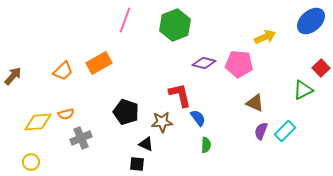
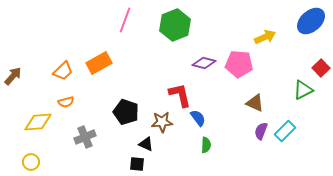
orange semicircle: moved 12 px up
gray cross: moved 4 px right, 1 px up
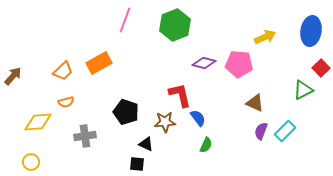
blue ellipse: moved 10 px down; rotated 40 degrees counterclockwise
brown star: moved 3 px right
gray cross: moved 1 px up; rotated 15 degrees clockwise
green semicircle: rotated 21 degrees clockwise
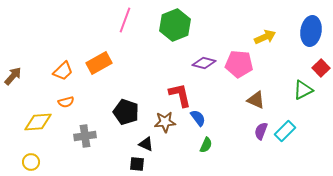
brown triangle: moved 1 px right, 3 px up
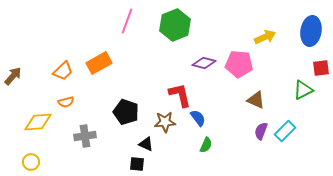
pink line: moved 2 px right, 1 px down
red square: rotated 36 degrees clockwise
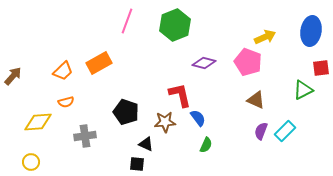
pink pentagon: moved 9 px right, 2 px up; rotated 16 degrees clockwise
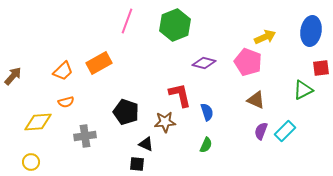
blue semicircle: moved 9 px right, 6 px up; rotated 18 degrees clockwise
